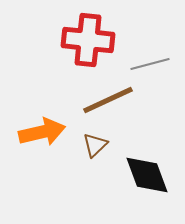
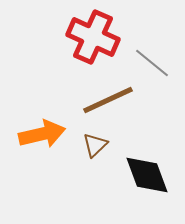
red cross: moved 5 px right, 3 px up; rotated 18 degrees clockwise
gray line: moved 2 px right, 1 px up; rotated 54 degrees clockwise
orange arrow: moved 2 px down
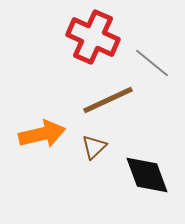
brown triangle: moved 1 px left, 2 px down
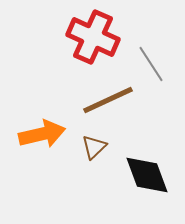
gray line: moved 1 px left, 1 px down; rotated 18 degrees clockwise
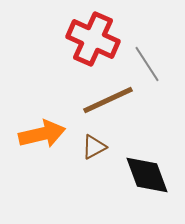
red cross: moved 2 px down
gray line: moved 4 px left
brown triangle: rotated 16 degrees clockwise
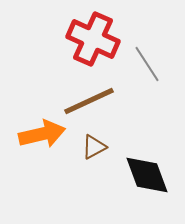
brown line: moved 19 px left, 1 px down
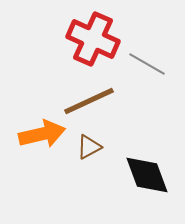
gray line: rotated 27 degrees counterclockwise
brown triangle: moved 5 px left
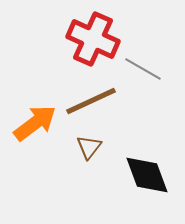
gray line: moved 4 px left, 5 px down
brown line: moved 2 px right
orange arrow: moved 7 px left, 11 px up; rotated 24 degrees counterclockwise
brown triangle: rotated 24 degrees counterclockwise
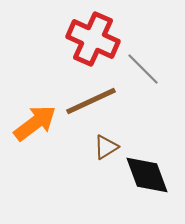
gray line: rotated 15 degrees clockwise
brown triangle: moved 17 px right; rotated 20 degrees clockwise
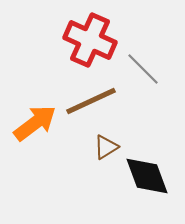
red cross: moved 3 px left, 1 px down
black diamond: moved 1 px down
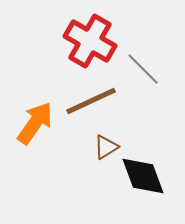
red cross: moved 1 px down; rotated 6 degrees clockwise
orange arrow: rotated 18 degrees counterclockwise
black diamond: moved 4 px left
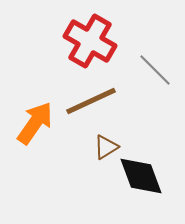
gray line: moved 12 px right, 1 px down
black diamond: moved 2 px left
